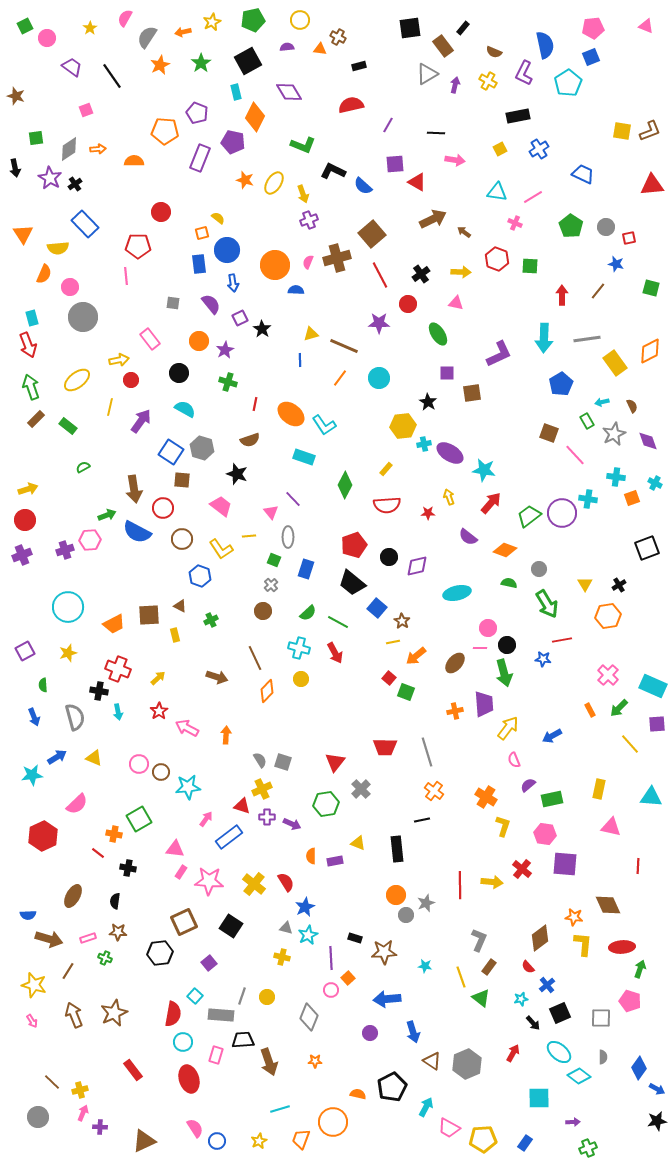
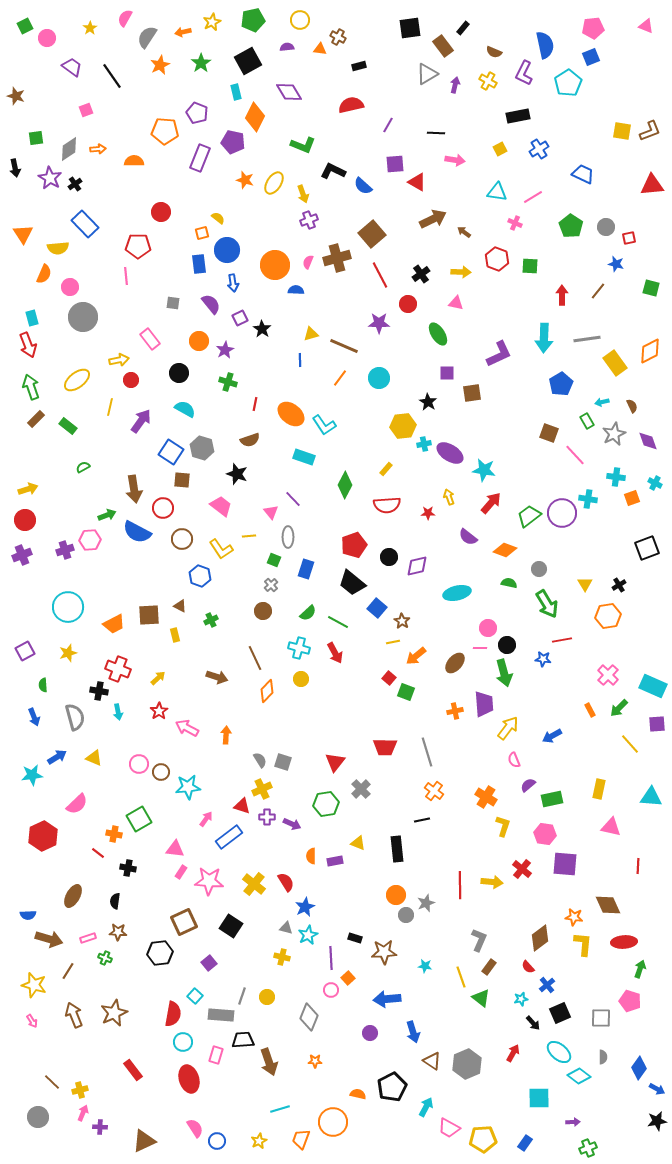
red ellipse at (622, 947): moved 2 px right, 5 px up
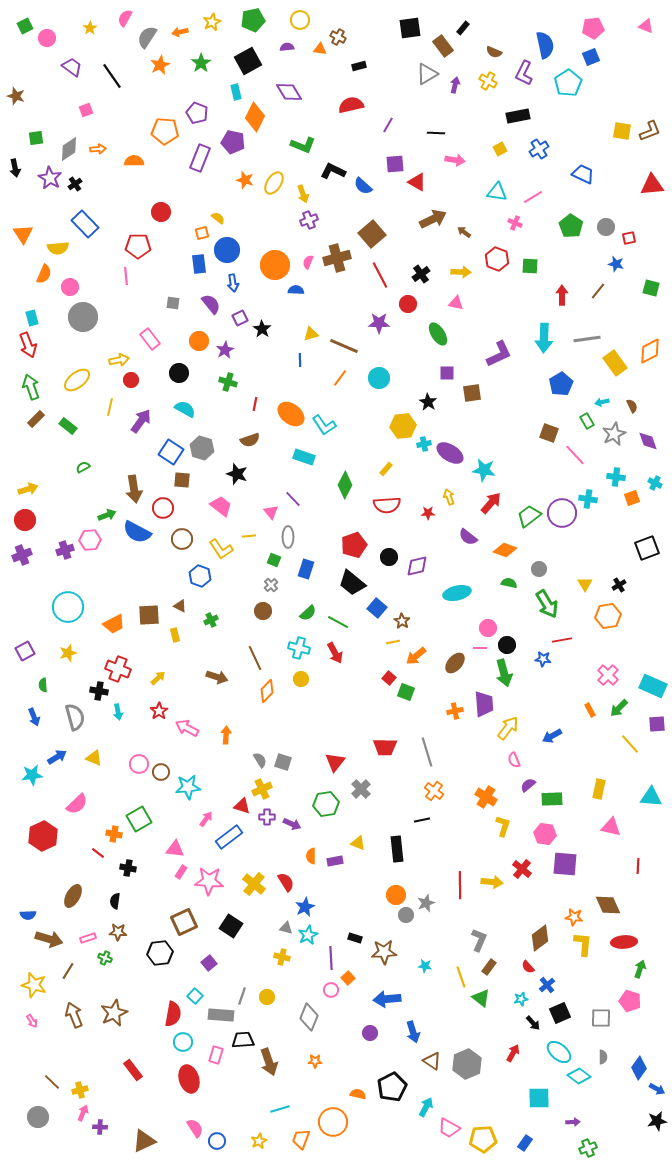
orange arrow at (183, 32): moved 3 px left
green rectangle at (552, 799): rotated 10 degrees clockwise
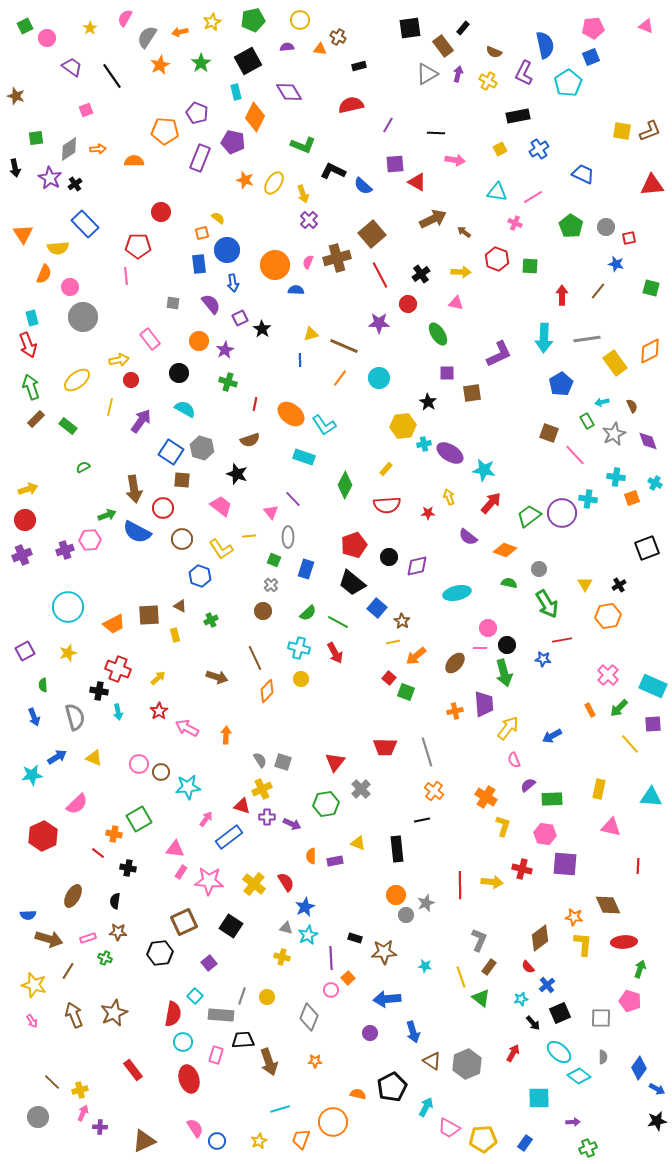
purple arrow at (455, 85): moved 3 px right, 11 px up
purple cross at (309, 220): rotated 24 degrees counterclockwise
purple square at (657, 724): moved 4 px left
red cross at (522, 869): rotated 24 degrees counterclockwise
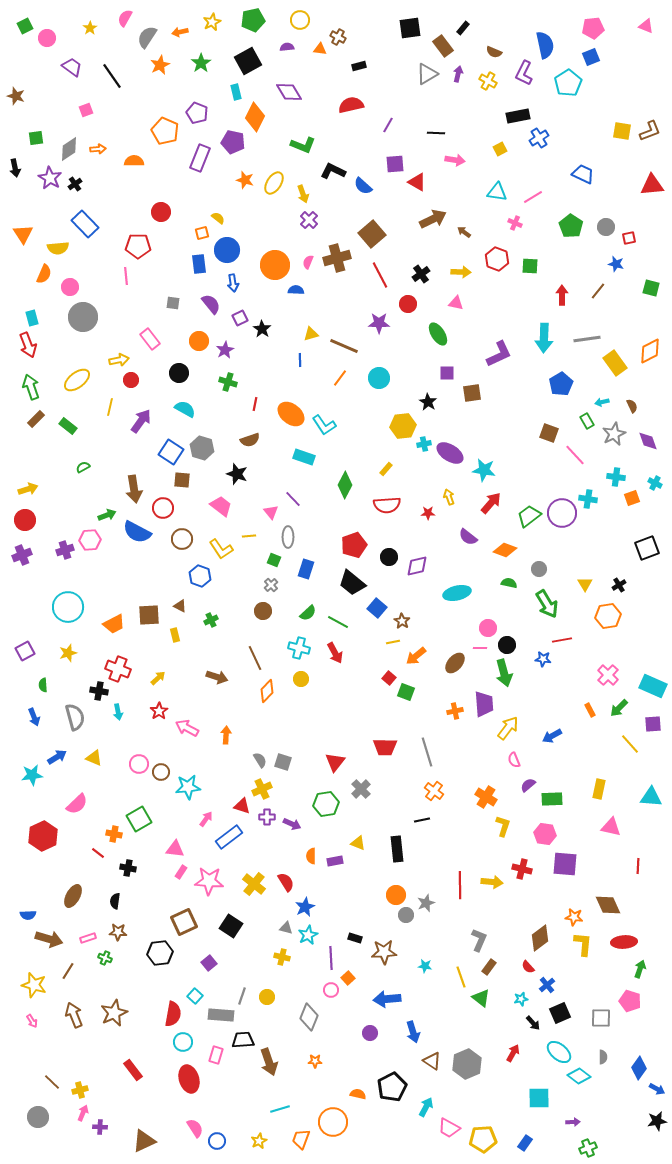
orange pentagon at (165, 131): rotated 20 degrees clockwise
blue cross at (539, 149): moved 11 px up
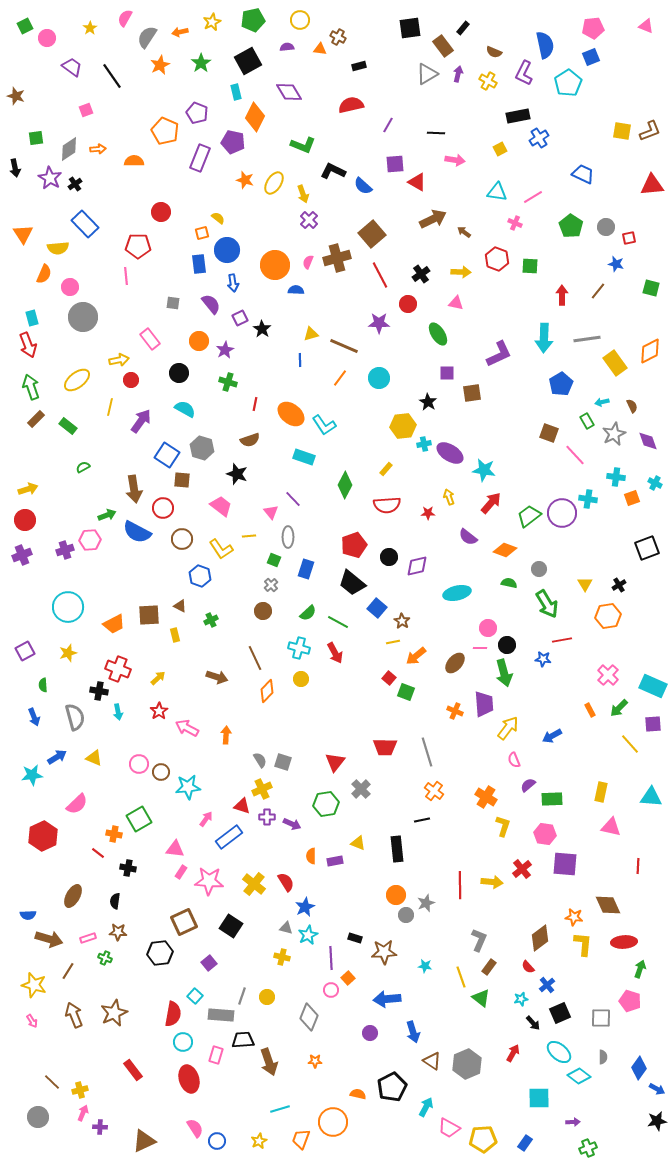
blue square at (171, 452): moved 4 px left, 3 px down
orange cross at (455, 711): rotated 35 degrees clockwise
yellow rectangle at (599, 789): moved 2 px right, 3 px down
red cross at (522, 869): rotated 36 degrees clockwise
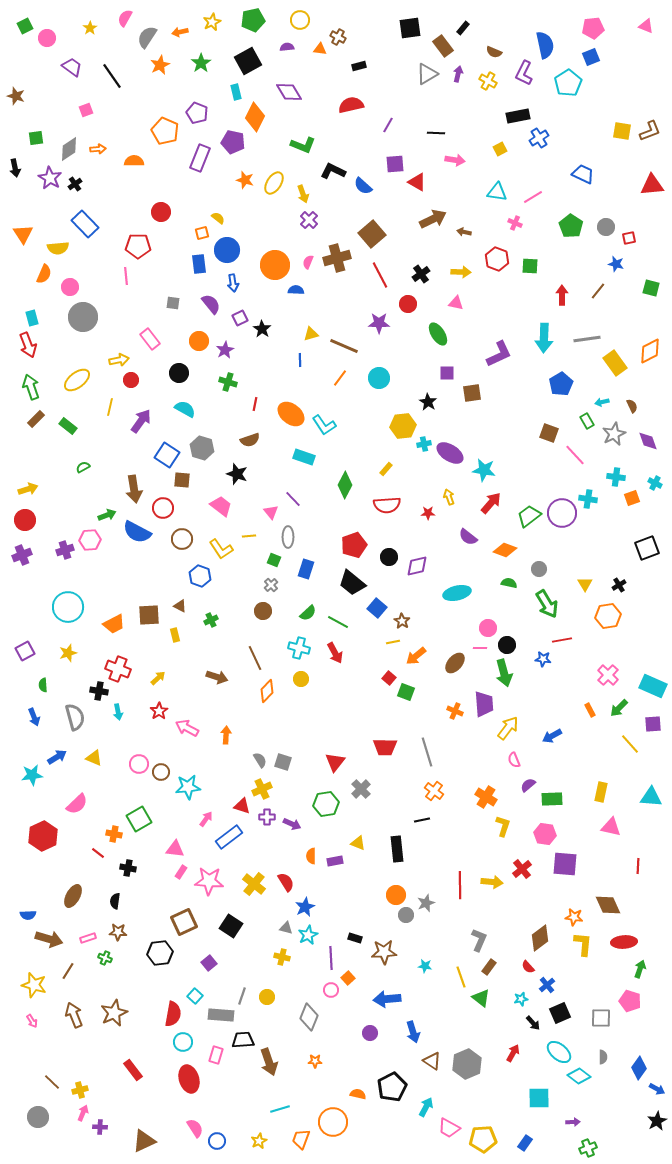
brown arrow at (464, 232): rotated 24 degrees counterclockwise
black star at (657, 1121): rotated 18 degrees counterclockwise
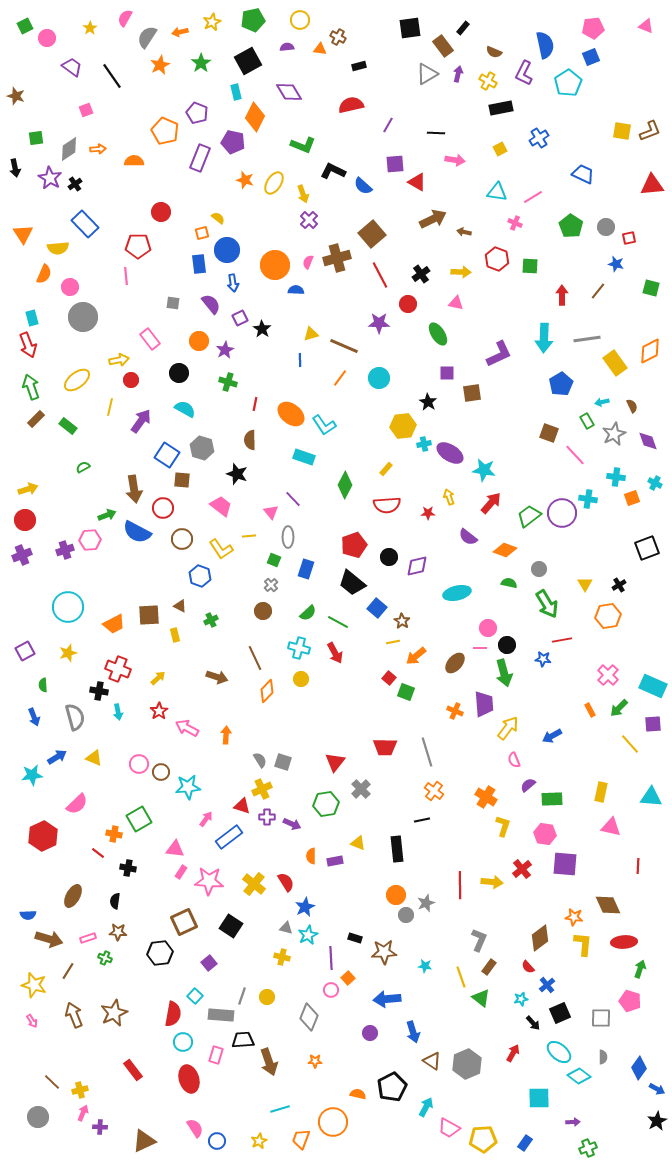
black rectangle at (518, 116): moved 17 px left, 8 px up
brown semicircle at (250, 440): rotated 108 degrees clockwise
